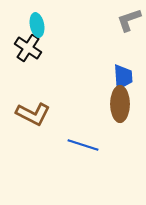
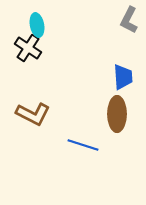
gray L-shape: rotated 44 degrees counterclockwise
brown ellipse: moved 3 px left, 10 px down
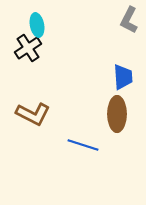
black cross: rotated 24 degrees clockwise
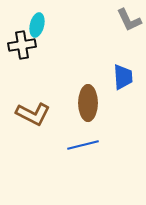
gray L-shape: rotated 52 degrees counterclockwise
cyan ellipse: rotated 25 degrees clockwise
black cross: moved 6 px left, 3 px up; rotated 24 degrees clockwise
brown ellipse: moved 29 px left, 11 px up
blue line: rotated 32 degrees counterclockwise
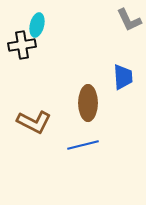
brown L-shape: moved 1 px right, 8 px down
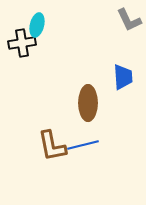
black cross: moved 2 px up
brown L-shape: moved 18 px right, 24 px down; rotated 52 degrees clockwise
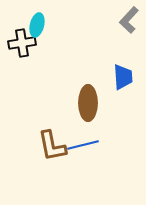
gray L-shape: rotated 68 degrees clockwise
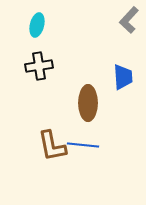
black cross: moved 17 px right, 23 px down
blue line: rotated 20 degrees clockwise
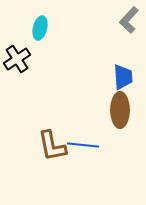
cyan ellipse: moved 3 px right, 3 px down
black cross: moved 22 px left, 7 px up; rotated 24 degrees counterclockwise
brown ellipse: moved 32 px right, 7 px down
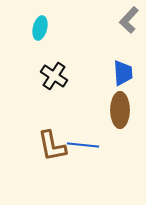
black cross: moved 37 px right, 17 px down; rotated 24 degrees counterclockwise
blue trapezoid: moved 4 px up
